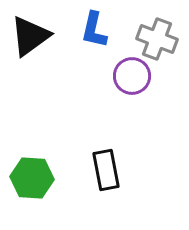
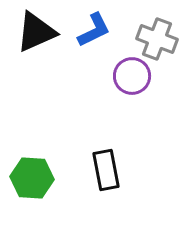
blue L-shape: rotated 129 degrees counterclockwise
black triangle: moved 6 px right, 4 px up; rotated 12 degrees clockwise
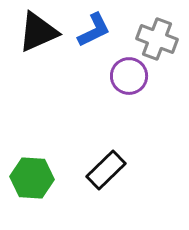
black triangle: moved 2 px right
purple circle: moved 3 px left
black rectangle: rotated 57 degrees clockwise
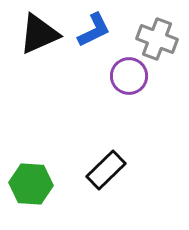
black triangle: moved 1 px right, 2 px down
green hexagon: moved 1 px left, 6 px down
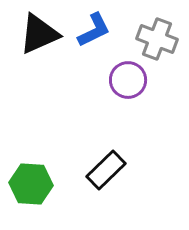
purple circle: moved 1 px left, 4 px down
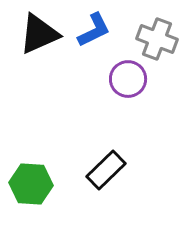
purple circle: moved 1 px up
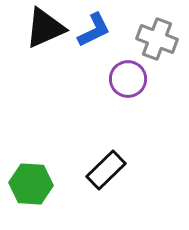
black triangle: moved 6 px right, 6 px up
